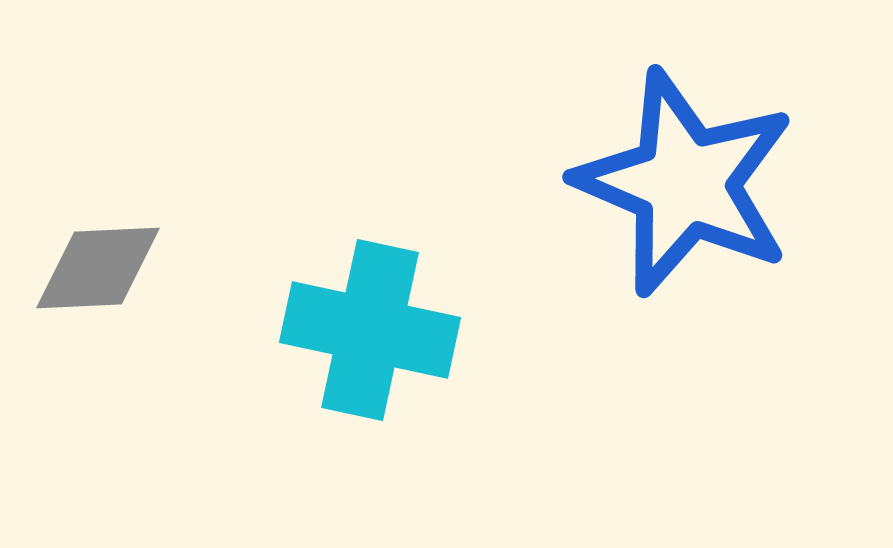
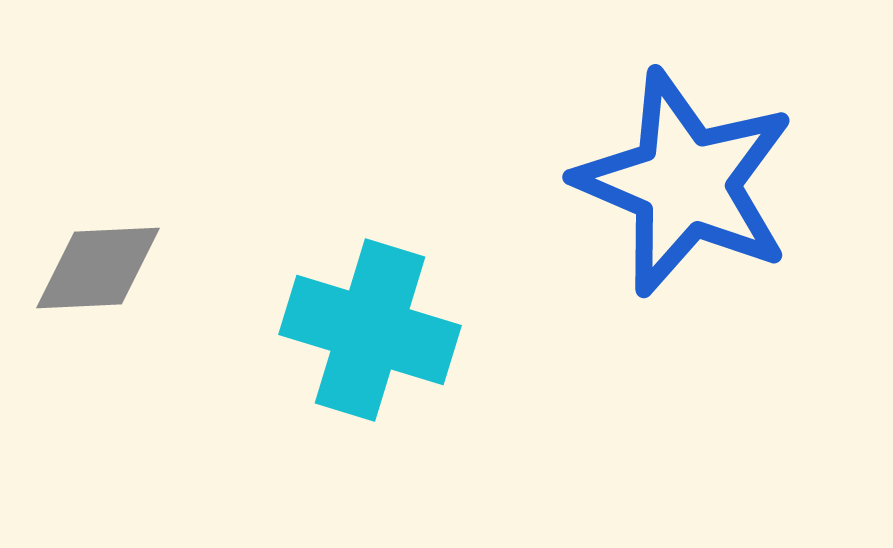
cyan cross: rotated 5 degrees clockwise
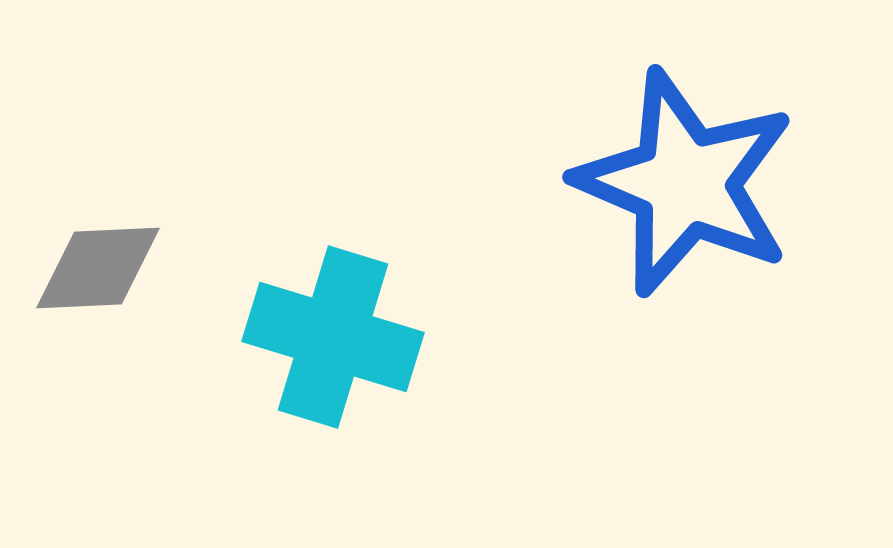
cyan cross: moved 37 px left, 7 px down
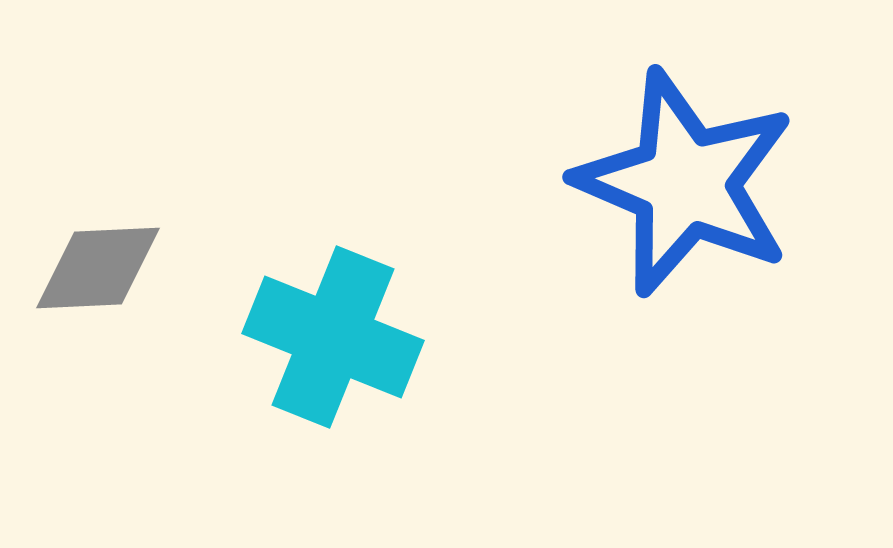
cyan cross: rotated 5 degrees clockwise
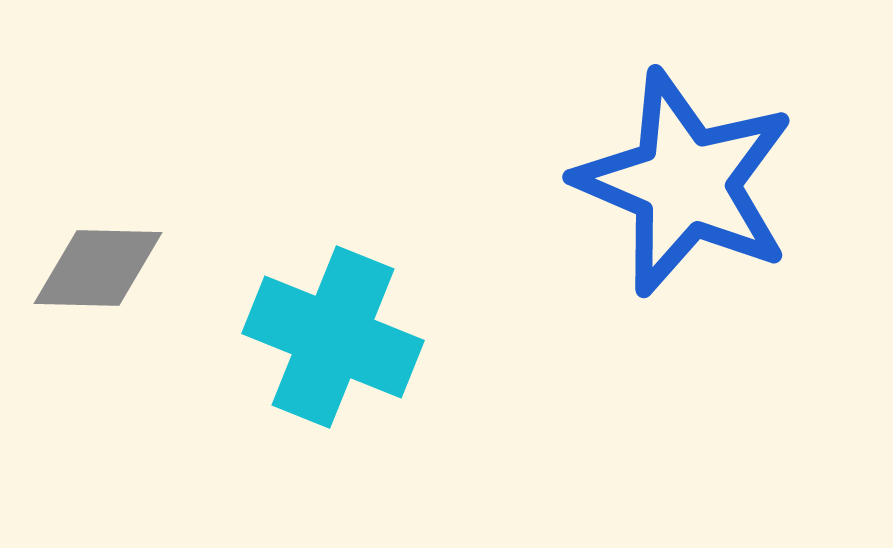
gray diamond: rotated 4 degrees clockwise
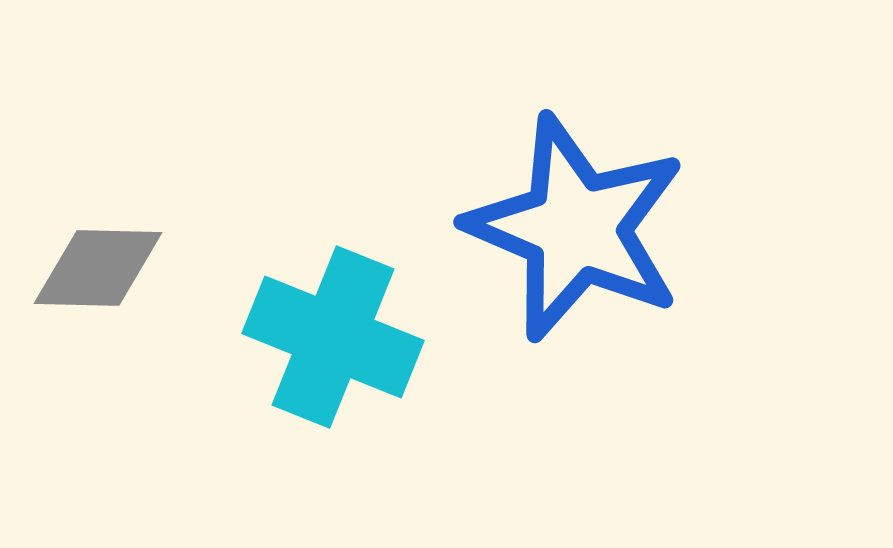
blue star: moved 109 px left, 45 px down
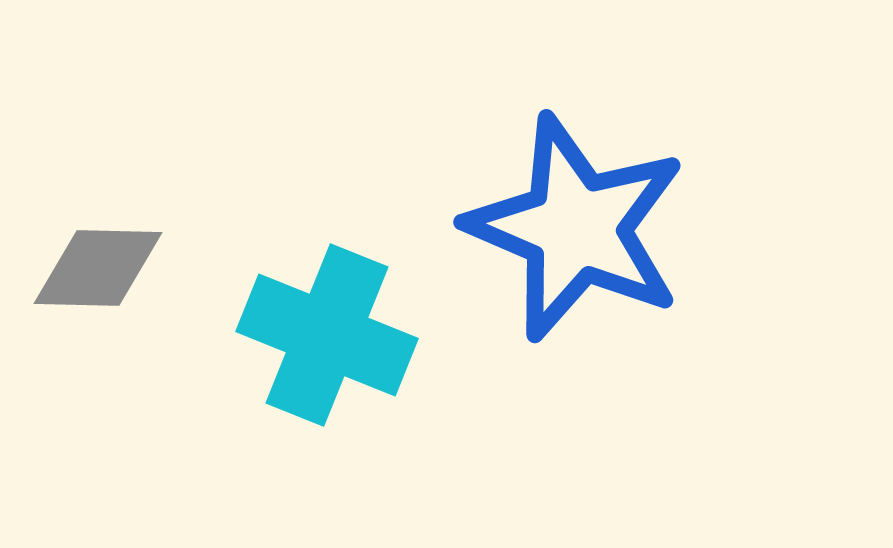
cyan cross: moved 6 px left, 2 px up
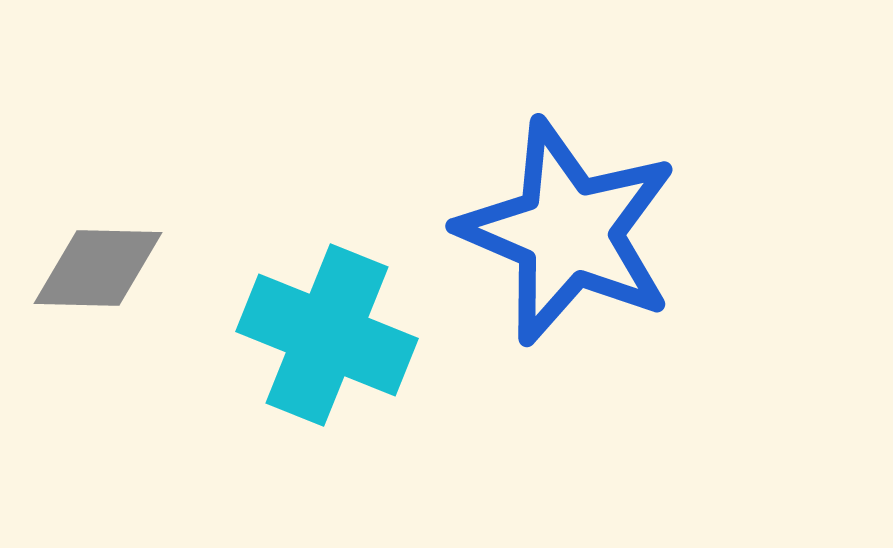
blue star: moved 8 px left, 4 px down
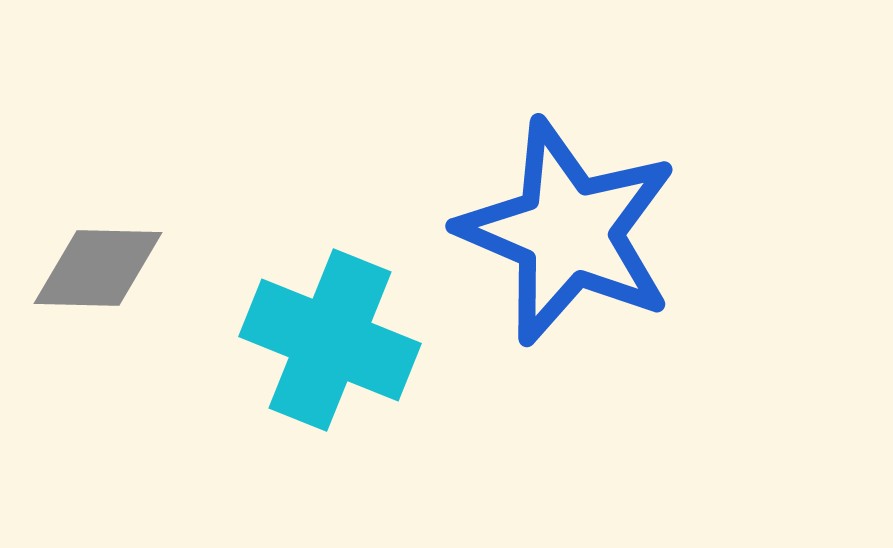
cyan cross: moved 3 px right, 5 px down
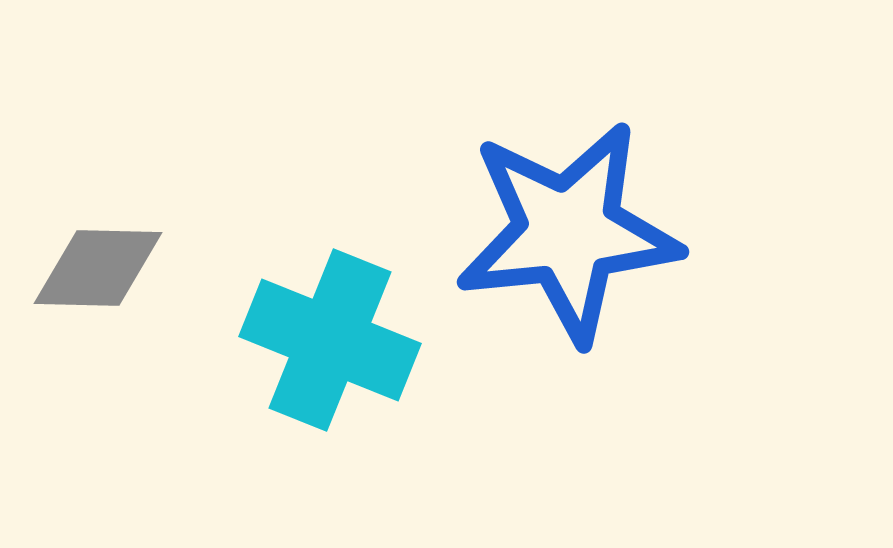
blue star: rotated 29 degrees counterclockwise
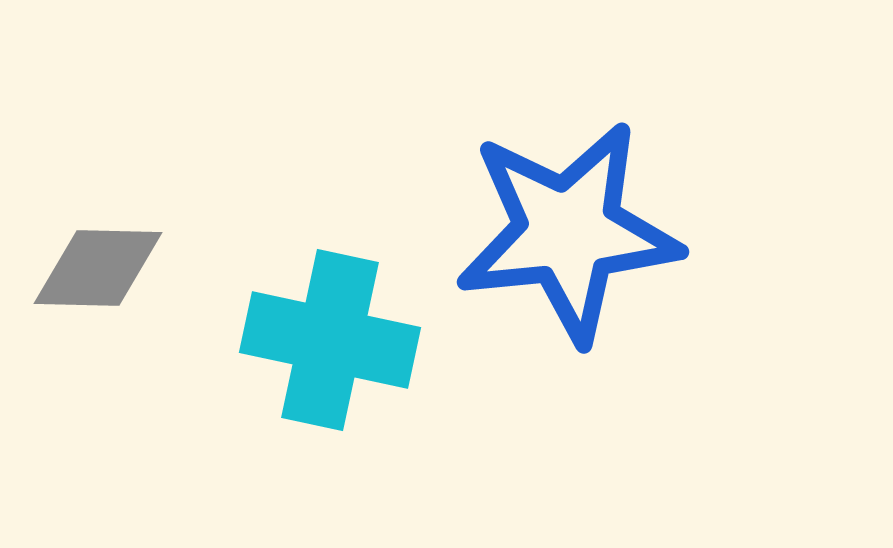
cyan cross: rotated 10 degrees counterclockwise
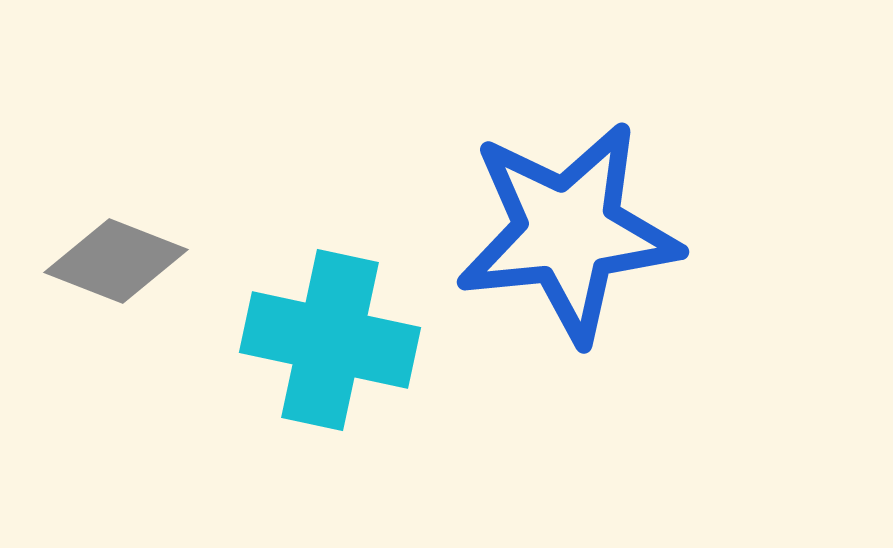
gray diamond: moved 18 px right, 7 px up; rotated 20 degrees clockwise
